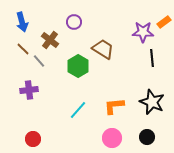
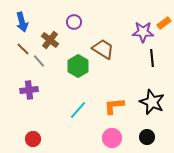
orange rectangle: moved 1 px down
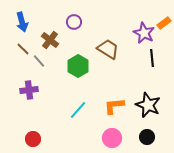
purple star: moved 1 px right, 1 px down; rotated 25 degrees clockwise
brown trapezoid: moved 5 px right
black star: moved 4 px left, 3 px down
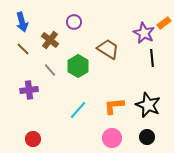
gray line: moved 11 px right, 9 px down
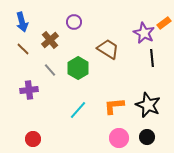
brown cross: rotated 12 degrees clockwise
green hexagon: moved 2 px down
pink circle: moved 7 px right
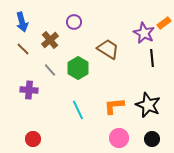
purple cross: rotated 12 degrees clockwise
cyan line: rotated 66 degrees counterclockwise
black circle: moved 5 px right, 2 px down
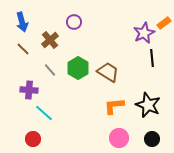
purple star: rotated 20 degrees clockwise
brown trapezoid: moved 23 px down
cyan line: moved 34 px left, 3 px down; rotated 24 degrees counterclockwise
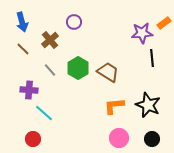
purple star: moved 2 px left; rotated 20 degrees clockwise
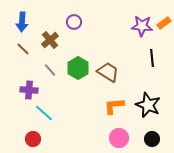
blue arrow: rotated 18 degrees clockwise
purple star: moved 7 px up; rotated 10 degrees clockwise
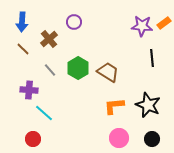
brown cross: moved 1 px left, 1 px up
